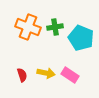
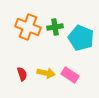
red semicircle: moved 1 px up
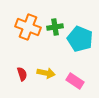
cyan pentagon: moved 1 px left, 1 px down
pink rectangle: moved 5 px right, 6 px down
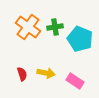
orange cross: rotated 15 degrees clockwise
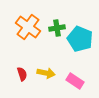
green cross: moved 2 px right, 1 px down
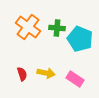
green cross: rotated 14 degrees clockwise
pink rectangle: moved 2 px up
